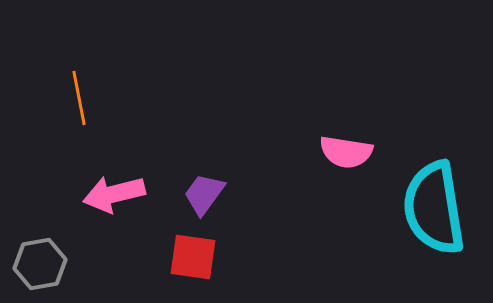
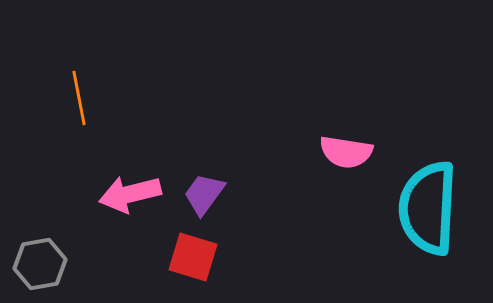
pink arrow: moved 16 px right
cyan semicircle: moved 6 px left; rotated 12 degrees clockwise
red square: rotated 9 degrees clockwise
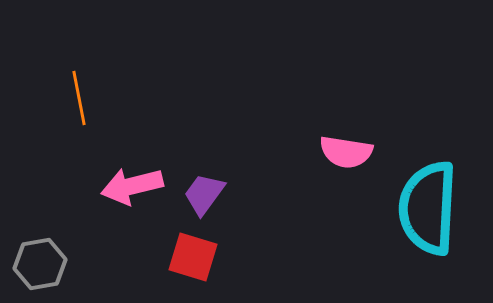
pink arrow: moved 2 px right, 8 px up
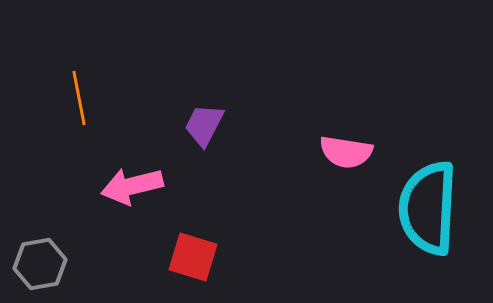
purple trapezoid: moved 69 px up; rotated 9 degrees counterclockwise
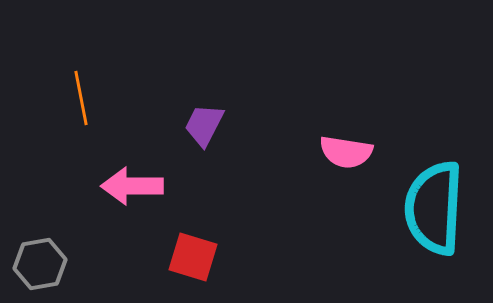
orange line: moved 2 px right
pink arrow: rotated 14 degrees clockwise
cyan semicircle: moved 6 px right
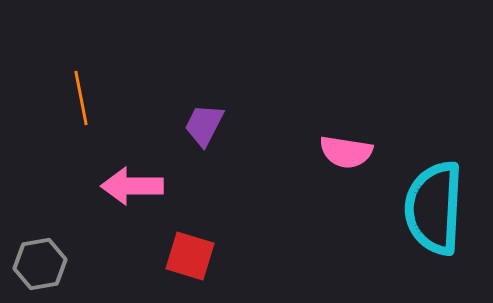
red square: moved 3 px left, 1 px up
